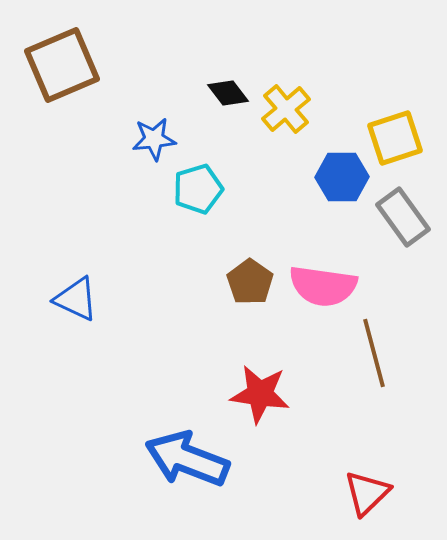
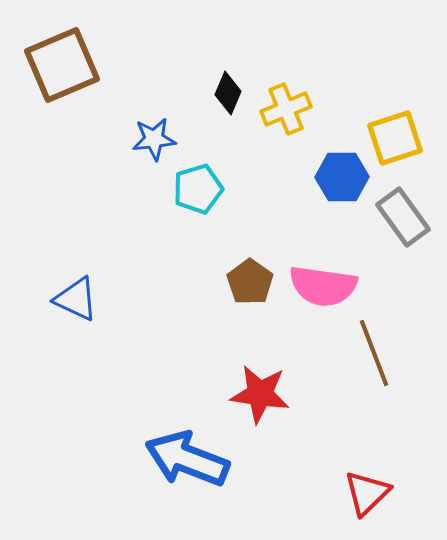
black diamond: rotated 60 degrees clockwise
yellow cross: rotated 18 degrees clockwise
brown line: rotated 6 degrees counterclockwise
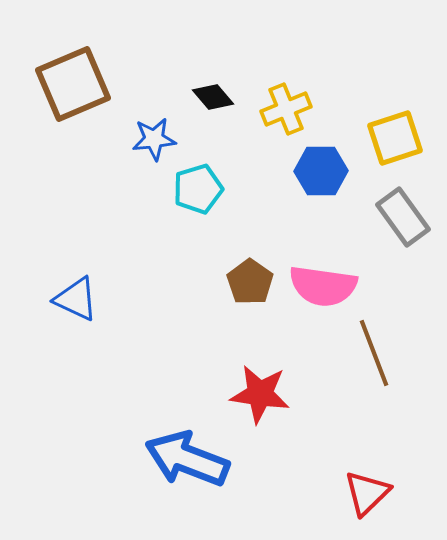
brown square: moved 11 px right, 19 px down
black diamond: moved 15 px left, 4 px down; rotated 63 degrees counterclockwise
blue hexagon: moved 21 px left, 6 px up
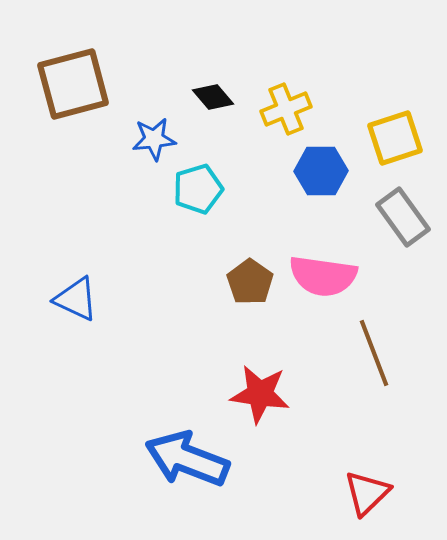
brown square: rotated 8 degrees clockwise
pink semicircle: moved 10 px up
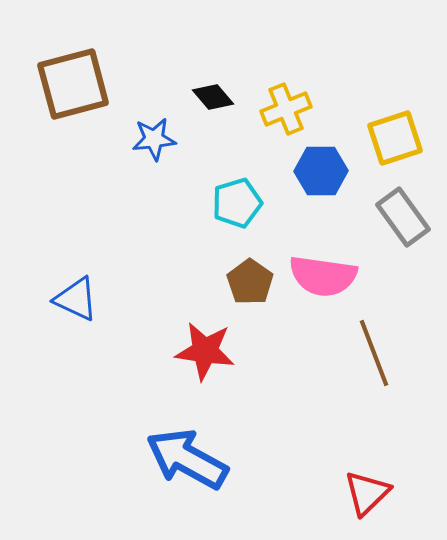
cyan pentagon: moved 39 px right, 14 px down
red star: moved 55 px left, 43 px up
blue arrow: rotated 8 degrees clockwise
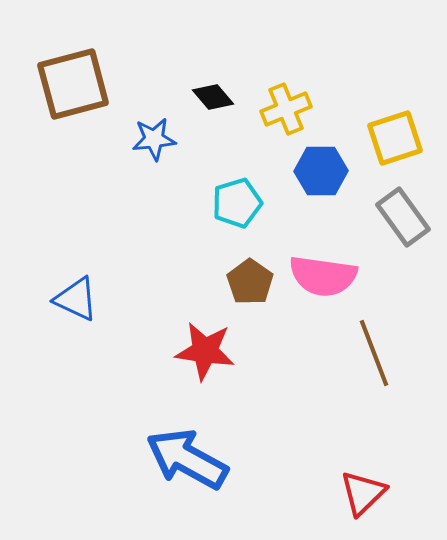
red triangle: moved 4 px left
